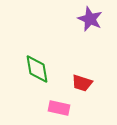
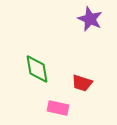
pink rectangle: moved 1 px left
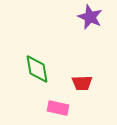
purple star: moved 2 px up
red trapezoid: rotated 20 degrees counterclockwise
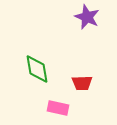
purple star: moved 3 px left
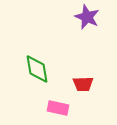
red trapezoid: moved 1 px right, 1 px down
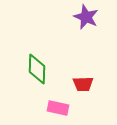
purple star: moved 1 px left
green diamond: rotated 12 degrees clockwise
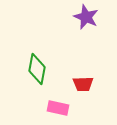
green diamond: rotated 8 degrees clockwise
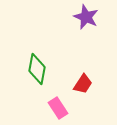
red trapezoid: rotated 55 degrees counterclockwise
pink rectangle: rotated 45 degrees clockwise
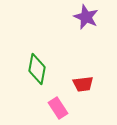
red trapezoid: rotated 50 degrees clockwise
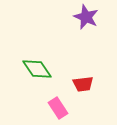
green diamond: rotated 44 degrees counterclockwise
